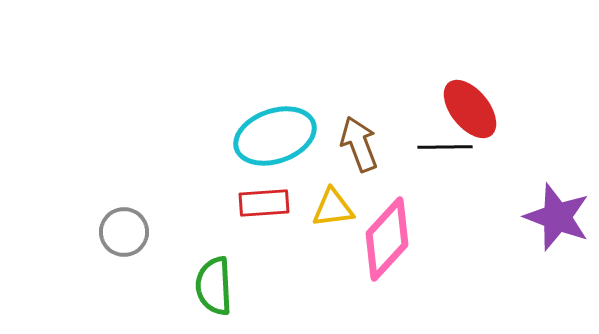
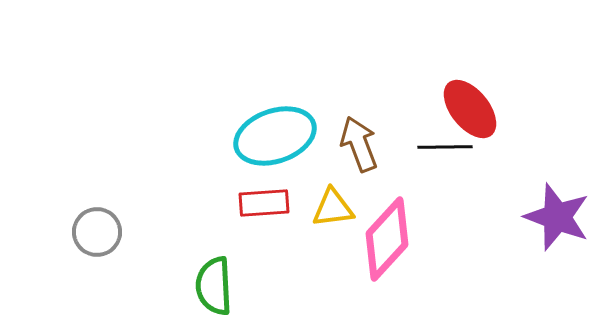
gray circle: moved 27 px left
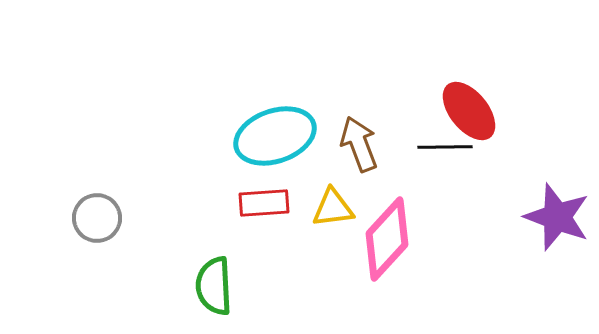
red ellipse: moved 1 px left, 2 px down
gray circle: moved 14 px up
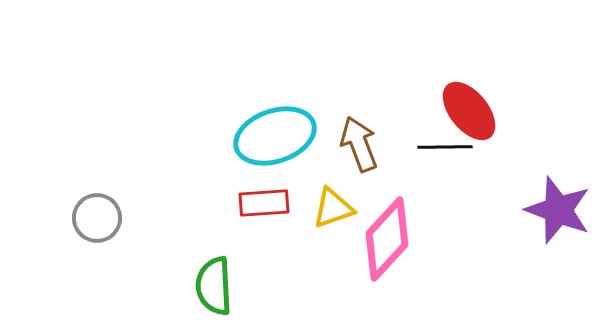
yellow triangle: rotated 12 degrees counterclockwise
purple star: moved 1 px right, 7 px up
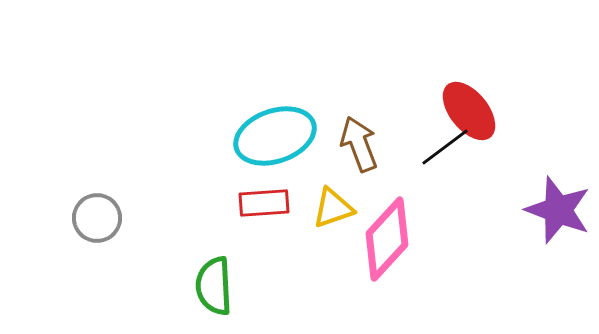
black line: rotated 36 degrees counterclockwise
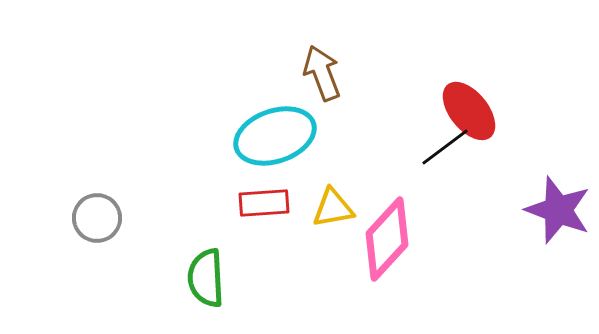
brown arrow: moved 37 px left, 71 px up
yellow triangle: rotated 9 degrees clockwise
green semicircle: moved 8 px left, 8 px up
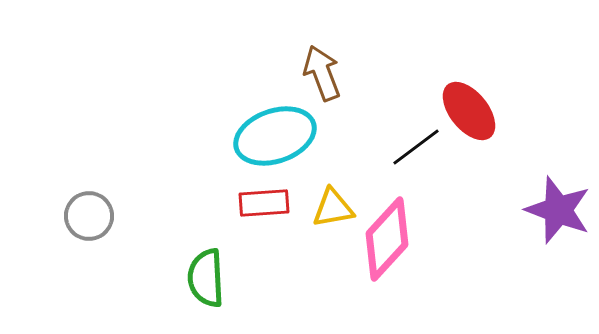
black line: moved 29 px left
gray circle: moved 8 px left, 2 px up
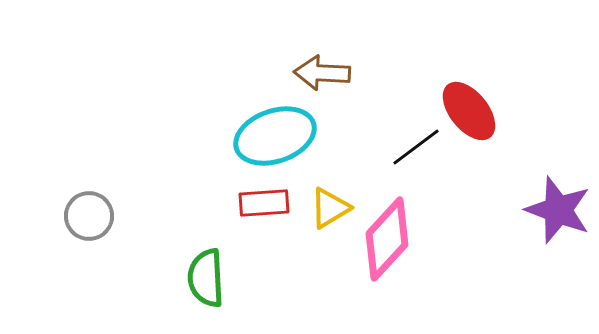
brown arrow: rotated 66 degrees counterclockwise
yellow triangle: moved 3 px left; rotated 21 degrees counterclockwise
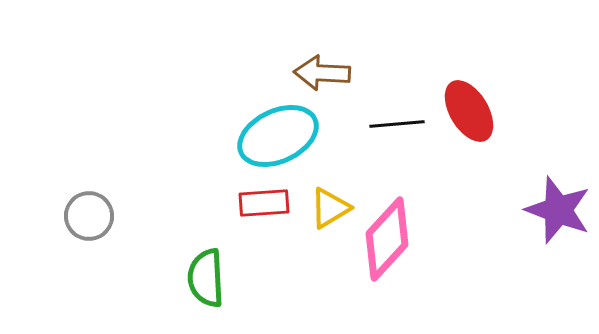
red ellipse: rotated 8 degrees clockwise
cyan ellipse: moved 3 px right; rotated 6 degrees counterclockwise
black line: moved 19 px left, 23 px up; rotated 32 degrees clockwise
